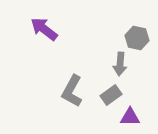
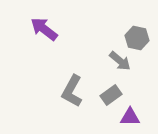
gray arrow: moved 3 px up; rotated 55 degrees counterclockwise
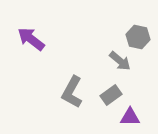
purple arrow: moved 13 px left, 10 px down
gray hexagon: moved 1 px right, 1 px up
gray L-shape: moved 1 px down
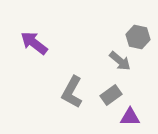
purple arrow: moved 3 px right, 4 px down
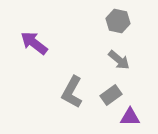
gray hexagon: moved 20 px left, 16 px up
gray arrow: moved 1 px left, 1 px up
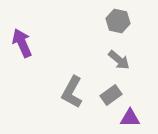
purple arrow: moved 12 px left; rotated 28 degrees clockwise
purple triangle: moved 1 px down
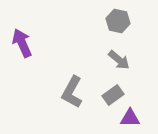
gray rectangle: moved 2 px right
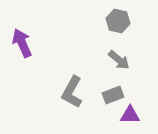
gray rectangle: rotated 15 degrees clockwise
purple triangle: moved 3 px up
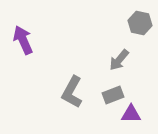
gray hexagon: moved 22 px right, 2 px down
purple arrow: moved 1 px right, 3 px up
gray arrow: rotated 90 degrees clockwise
purple triangle: moved 1 px right, 1 px up
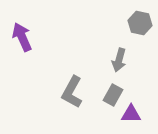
purple arrow: moved 1 px left, 3 px up
gray arrow: rotated 25 degrees counterclockwise
gray rectangle: rotated 40 degrees counterclockwise
